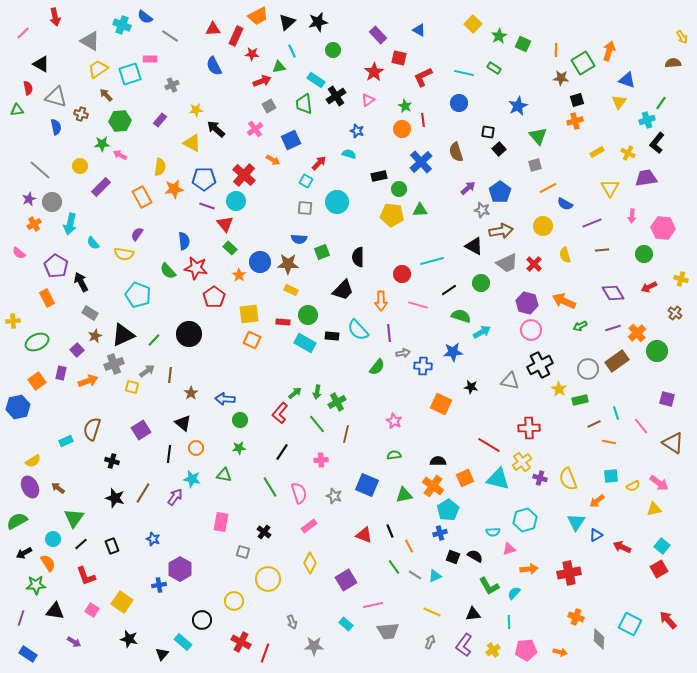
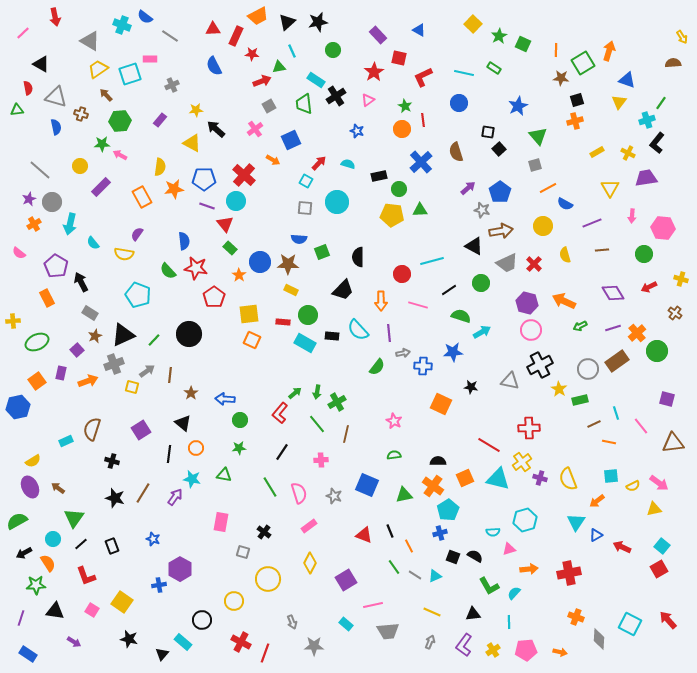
cyan semicircle at (349, 154): moved 1 px left, 10 px down
brown triangle at (673, 443): rotated 40 degrees counterclockwise
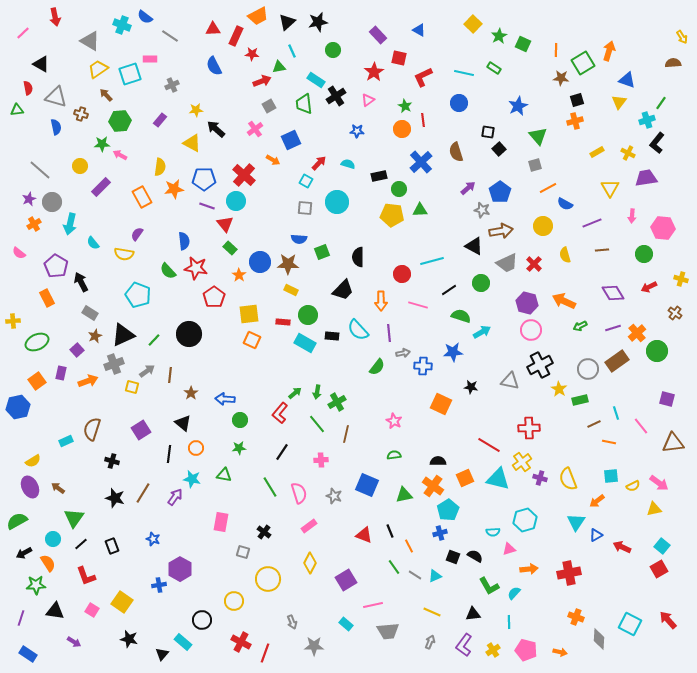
blue star at (357, 131): rotated 16 degrees counterclockwise
pink pentagon at (526, 650): rotated 20 degrees clockwise
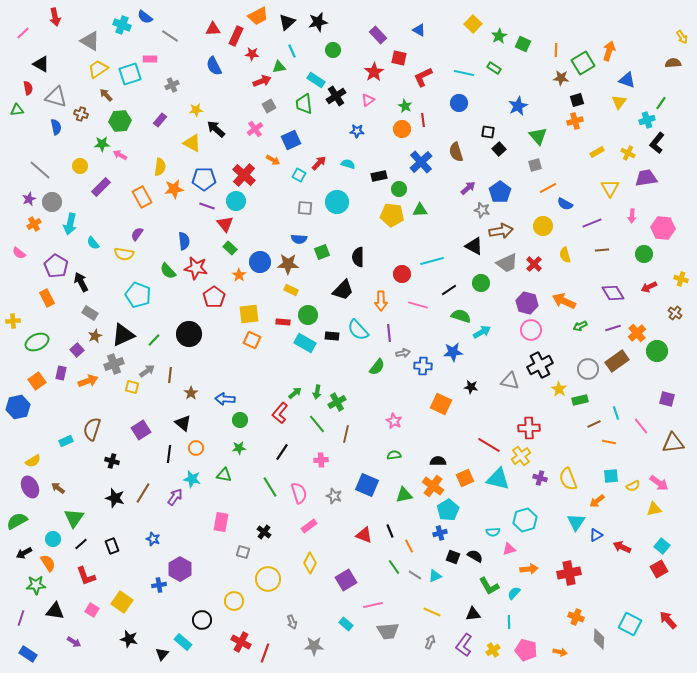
cyan square at (306, 181): moved 7 px left, 6 px up
yellow cross at (522, 462): moved 1 px left, 6 px up
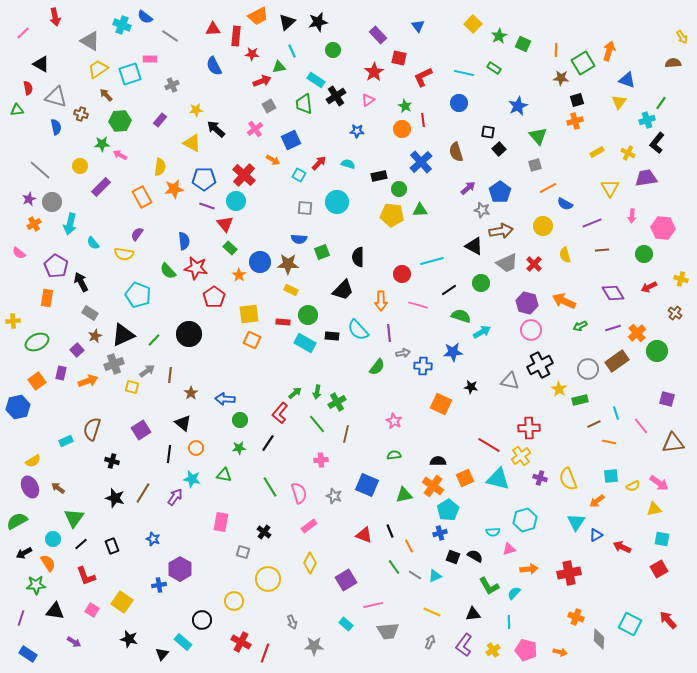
blue triangle at (419, 30): moved 1 px left, 4 px up; rotated 24 degrees clockwise
red rectangle at (236, 36): rotated 18 degrees counterclockwise
orange rectangle at (47, 298): rotated 36 degrees clockwise
black line at (282, 452): moved 14 px left, 9 px up
cyan square at (662, 546): moved 7 px up; rotated 28 degrees counterclockwise
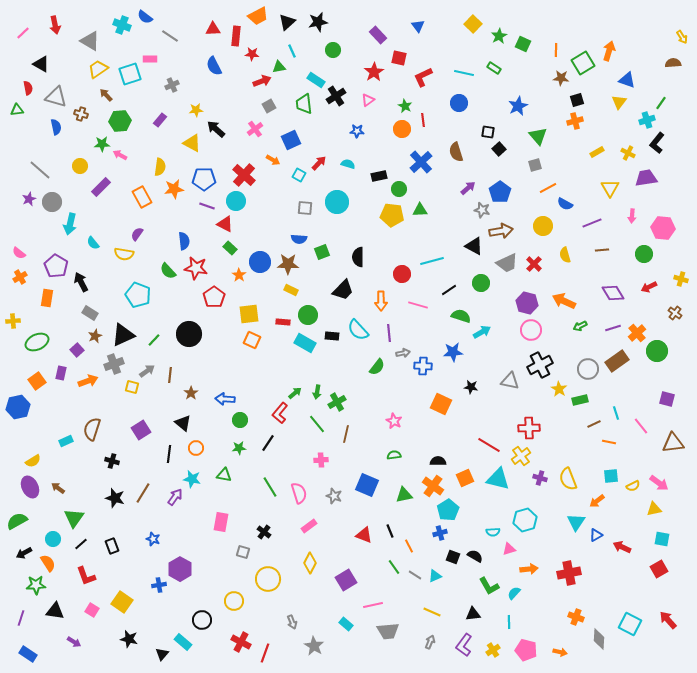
red arrow at (55, 17): moved 8 px down
orange cross at (34, 224): moved 14 px left, 53 px down
red triangle at (225, 224): rotated 24 degrees counterclockwise
gray star at (314, 646): rotated 30 degrees clockwise
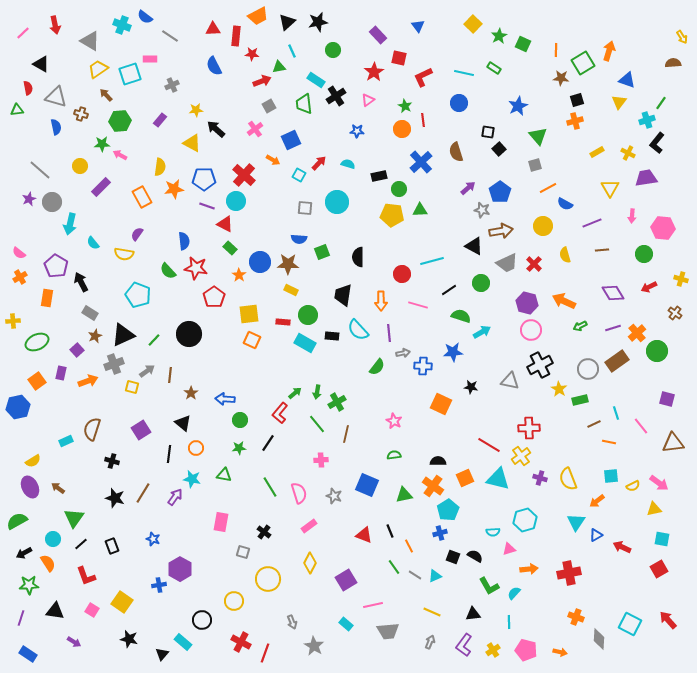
black trapezoid at (343, 290): moved 5 px down; rotated 145 degrees clockwise
green star at (36, 585): moved 7 px left
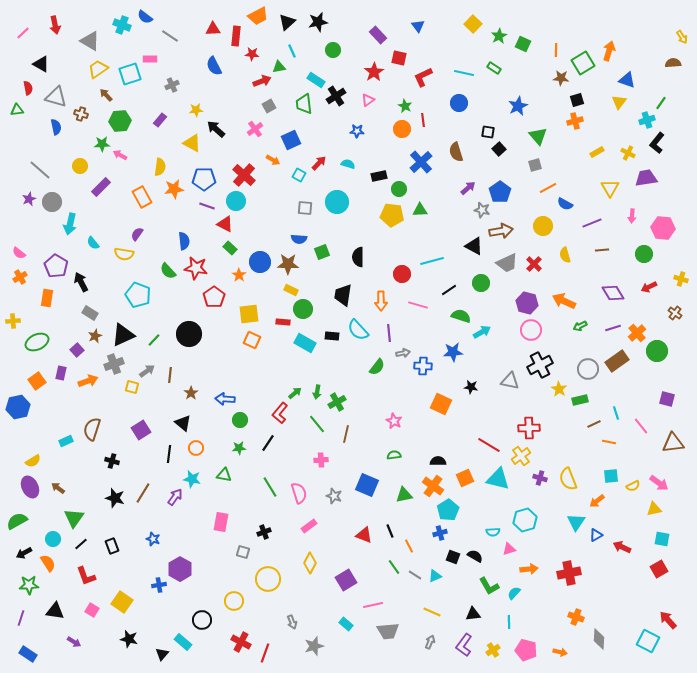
green circle at (308, 315): moved 5 px left, 6 px up
black cross at (264, 532): rotated 32 degrees clockwise
cyan square at (630, 624): moved 18 px right, 17 px down
gray star at (314, 646): rotated 24 degrees clockwise
